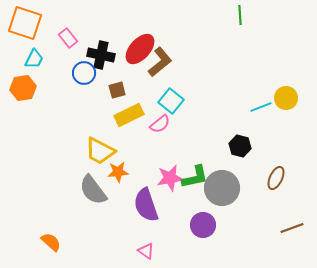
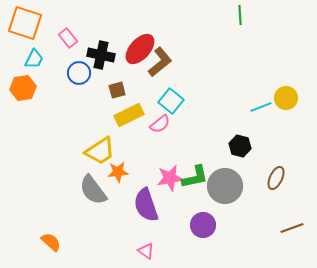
blue circle: moved 5 px left
yellow trapezoid: rotated 60 degrees counterclockwise
gray circle: moved 3 px right, 2 px up
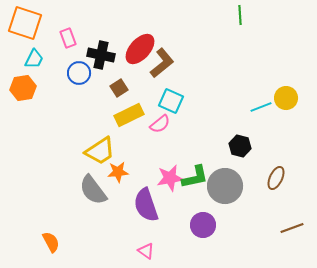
pink rectangle: rotated 18 degrees clockwise
brown L-shape: moved 2 px right, 1 px down
brown square: moved 2 px right, 2 px up; rotated 18 degrees counterclockwise
cyan square: rotated 15 degrees counterclockwise
orange semicircle: rotated 20 degrees clockwise
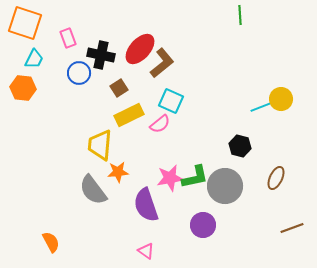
orange hexagon: rotated 15 degrees clockwise
yellow circle: moved 5 px left, 1 px down
yellow trapezoid: moved 6 px up; rotated 128 degrees clockwise
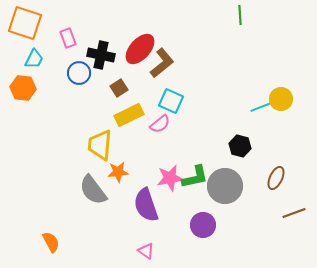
brown line: moved 2 px right, 15 px up
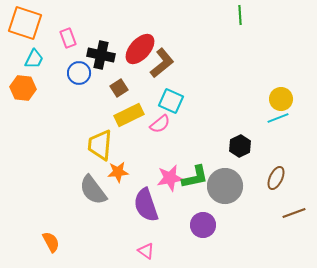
cyan line: moved 17 px right, 11 px down
black hexagon: rotated 20 degrees clockwise
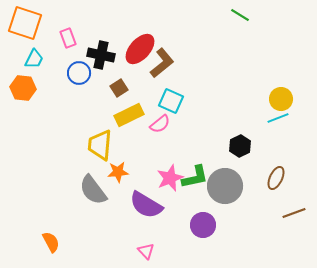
green line: rotated 54 degrees counterclockwise
pink star: rotated 12 degrees counterclockwise
purple semicircle: rotated 40 degrees counterclockwise
pink triangle: rotated 12 degrees clockwise
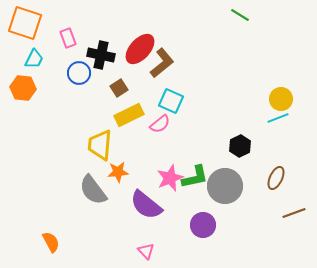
purple semicircle: rotated 8 degrees clockwise
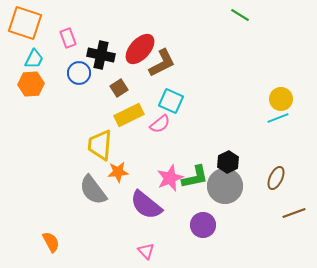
brown L-shape: rotated 12 degrees clockwise
orange hexagon: moved 8 px right, 4 px up; rotated 10 degrees counterclockwise
black hexagon: moved 12 px left, 16 px down
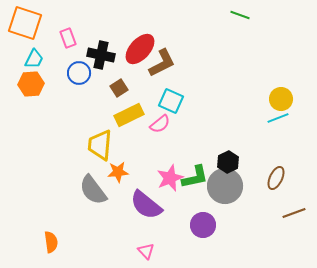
green line: rotated 12 degrees counterclockwise
orange semicircle: rotated 20 degrees clockwise
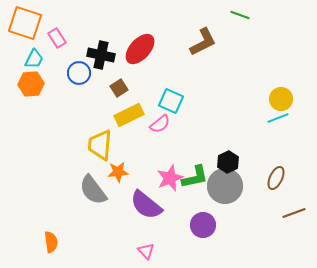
pink rectangle: moved 11 px left; rotated 12 degrees counterclockwise
brown L-shape: moved 41 px right, 21 px up
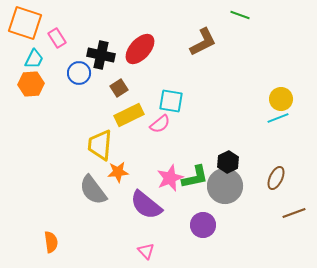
cyan square: rotated 15 degrees counterclockwise
